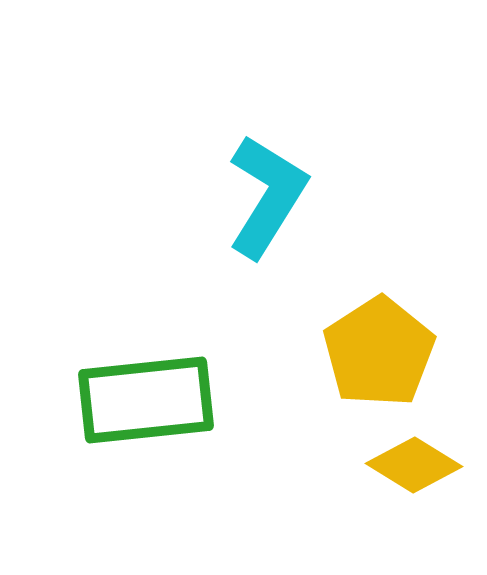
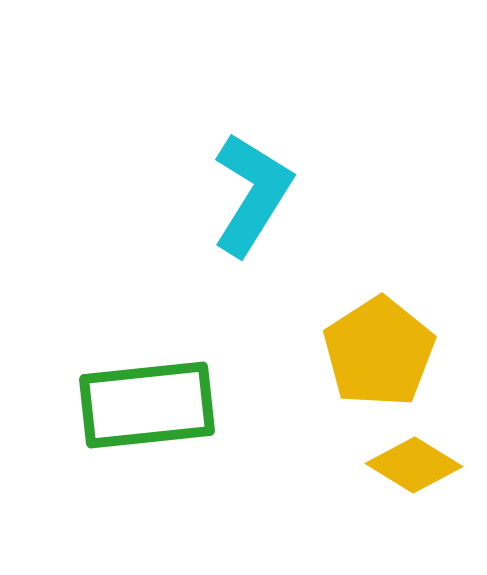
cyan L-shape: moved 15 px left, 2 px up
green rectangle: moved 1 px right, 5 px down
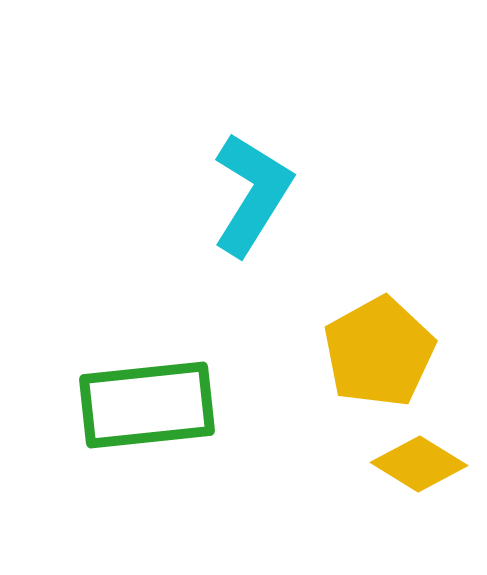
yellow pentagon: rotated 4 degrees clockwise
yellow diamond: moved 5 px right, 1 px up
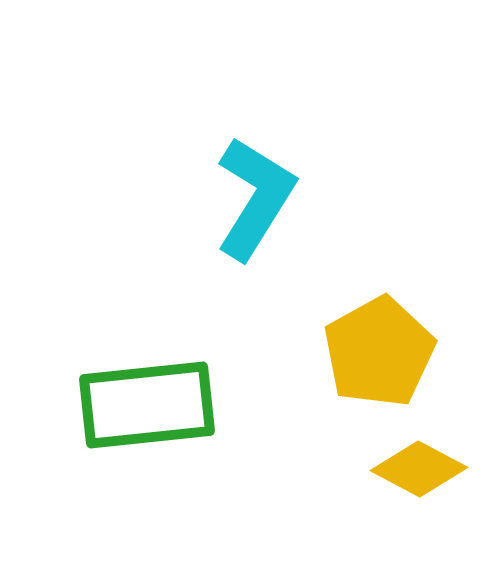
cyan L-shape: moved 3 px right, 4 px down
yellow diamond: moved 5 px down; rotated 4 degrees counterclockwise
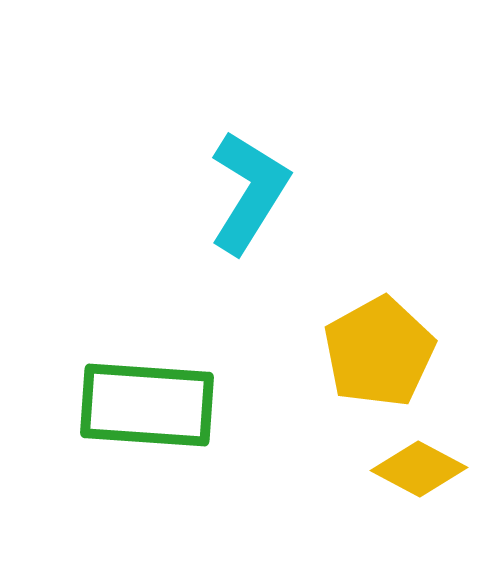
cyan L-shape: moved 6 px left, 6 px up
green rectangle: rotated 10 degrees clockwise
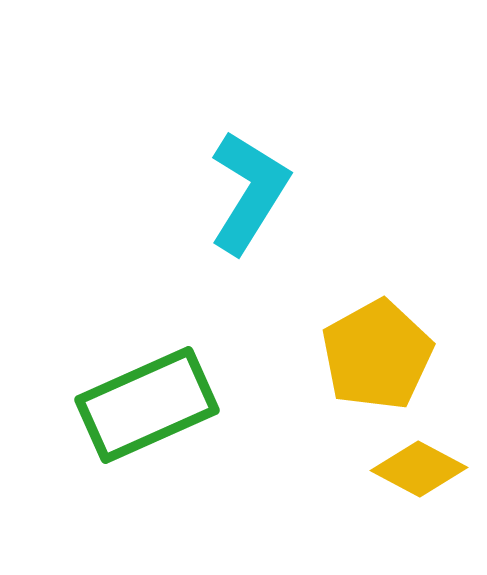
yellow pentagon: moved 2 px left, 3 px down
green rectangle: rotated 28 degrees counterclockwise
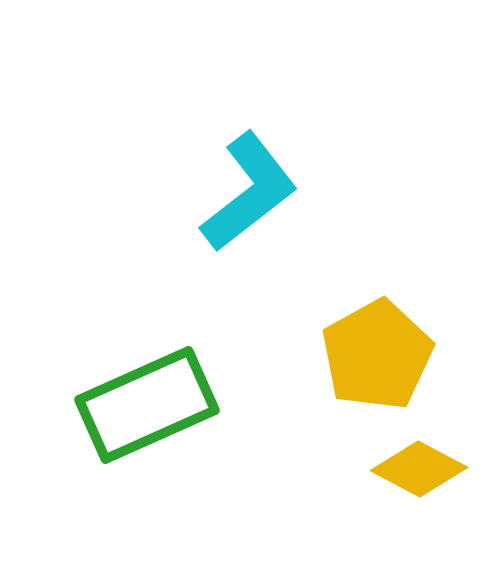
cyan L-shape: rotated 20 degrees clockwise
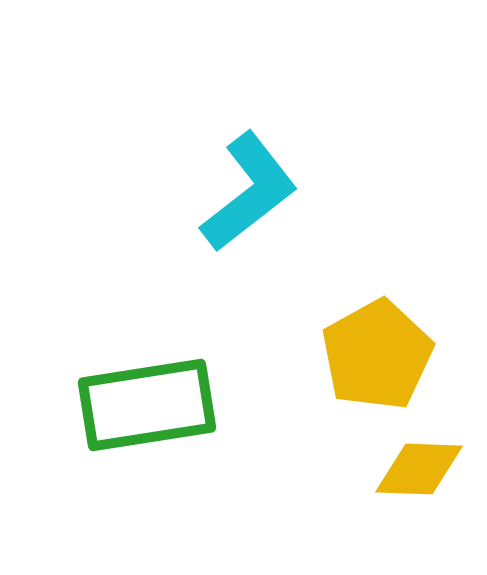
green rectangle: rotated 15 degrees clockwise
yellow diamond: rotated 26 degrees counterclockwise
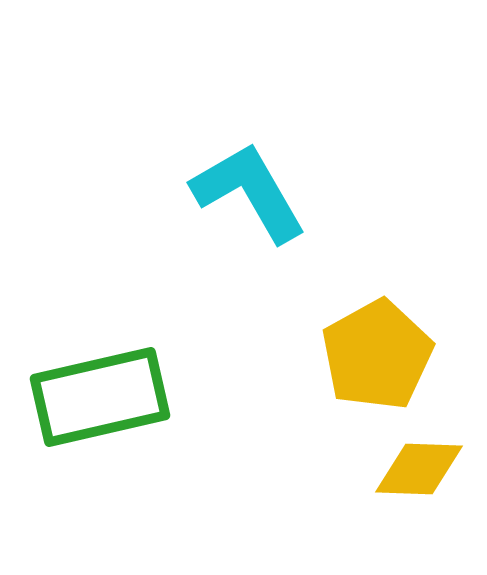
cyan L-shape: rotated 82 degrees counterclockwise
green rectangle: moved 47 px left, 8 px up; rotated 4 degrees counterclockwise
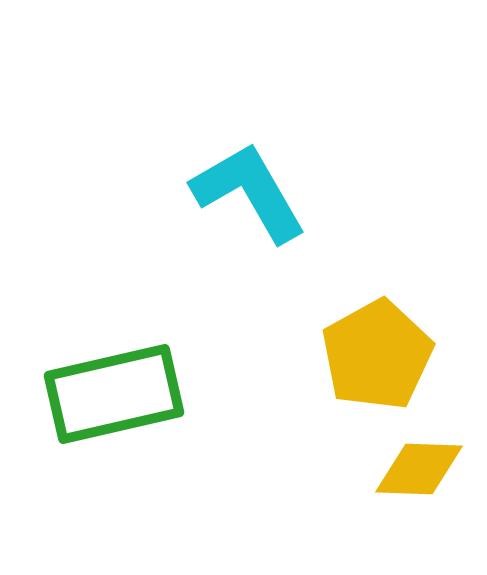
green rectangle: moved 14 px right, 3 px up
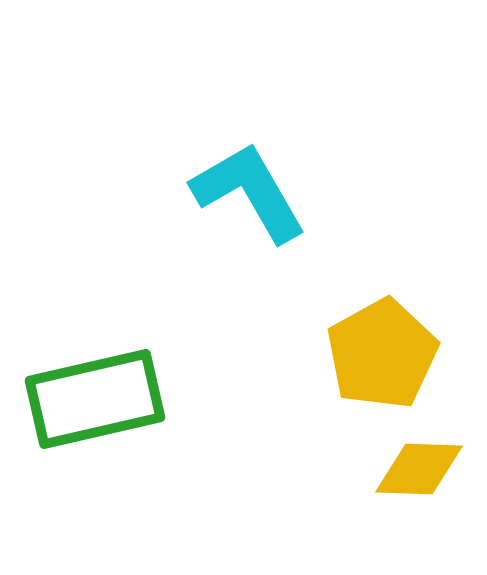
yellow pentagon: moved 5 px right, 1 px up
green rectangle: moved 19 px left, 5 px down
